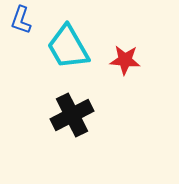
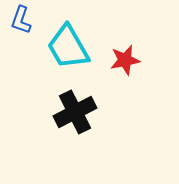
red star: rotated 16 degrees counterclockwise
black cross: moved 3 px right, 3 px up
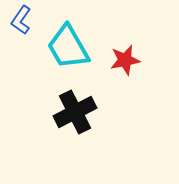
blue L-shape: rotated 16 degrees clockwise
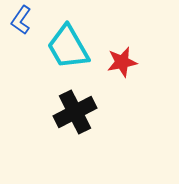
red star: moved 3 px left, 2 px down
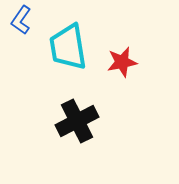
cyan trapezoid: rotated 21 degrees clockwise
black cross: moved 2 px right, 9 px down
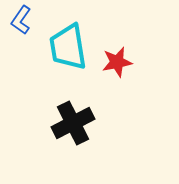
red star: moved 5 px left
black cross: moved 4 px left, 2 px down
